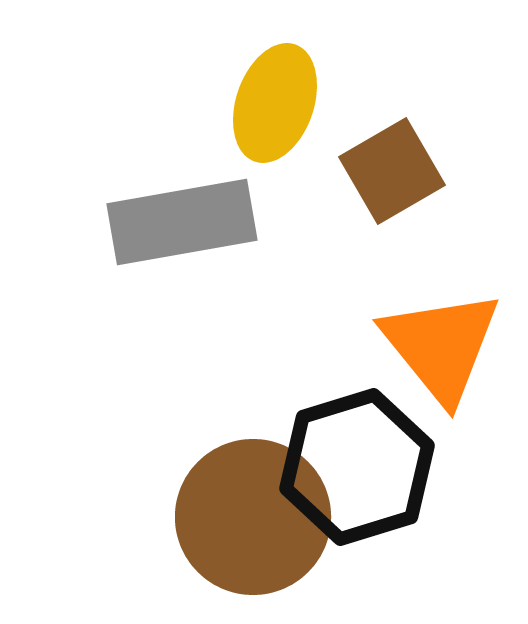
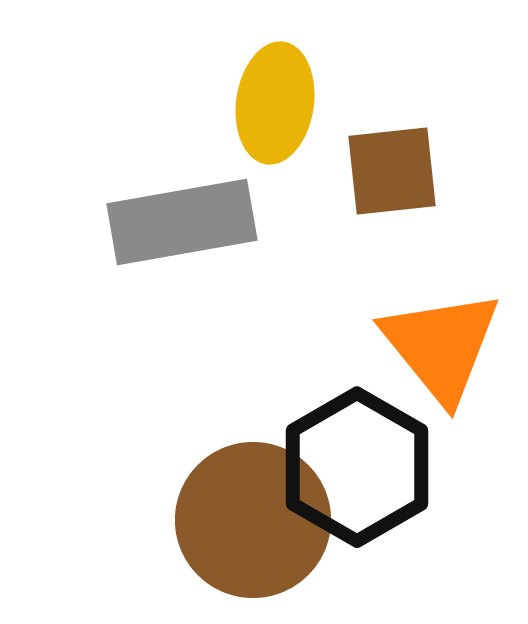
yellow ellipse: rotated 11 degrees counterclockwise
brown square: rotated 24 degrees clockwise
black hexagon: rotated 13 degrees counterclockwise
brown circle: moved 3 px down
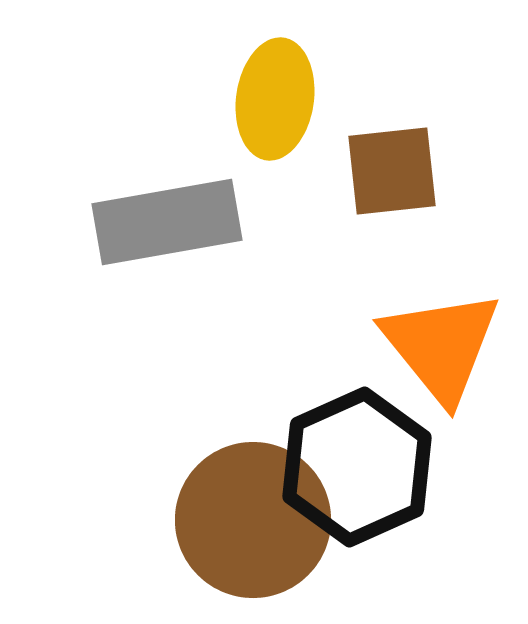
yellow ellipse: moved 4 px up
gray rectangle: moved 15 px left
black hexagon: rotated 6 degrees clockwise
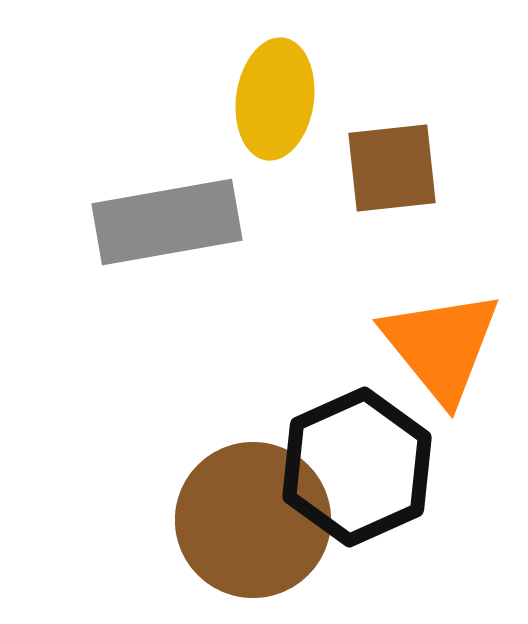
brown square: moved 3 px up
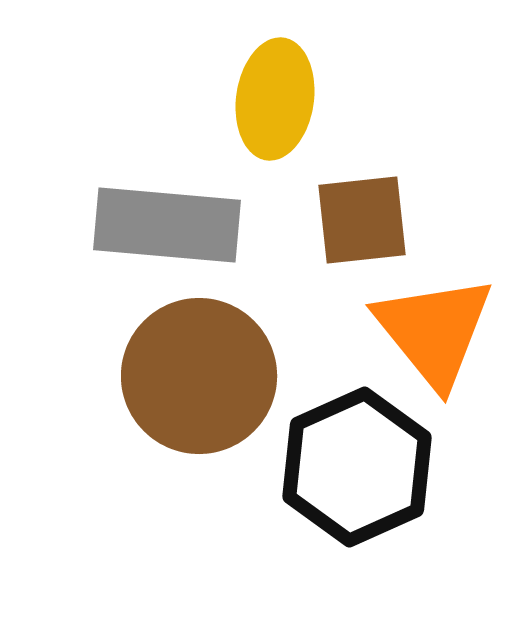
brown square: moved 30 px left, 52 px down
gray rectangle: moved 3 px down; rotated 15 degrees clockwise
orange triangle: moved 7 px left, 15 px up
brown circle: moved 54 px left, 144 px up
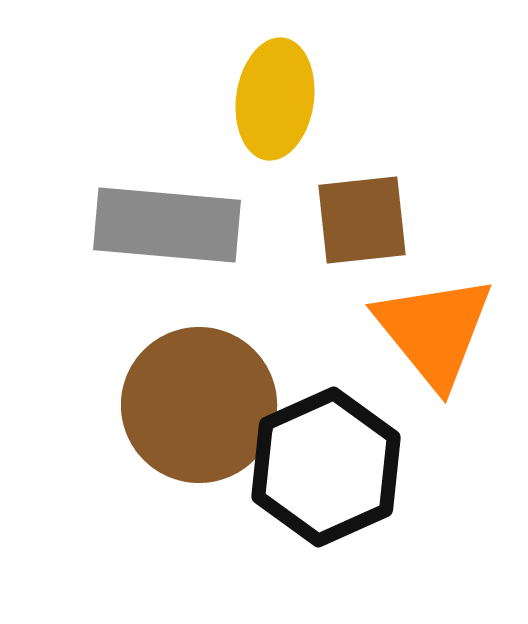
brown circle: moved 29 px down
black hexagon: moved 31 px left
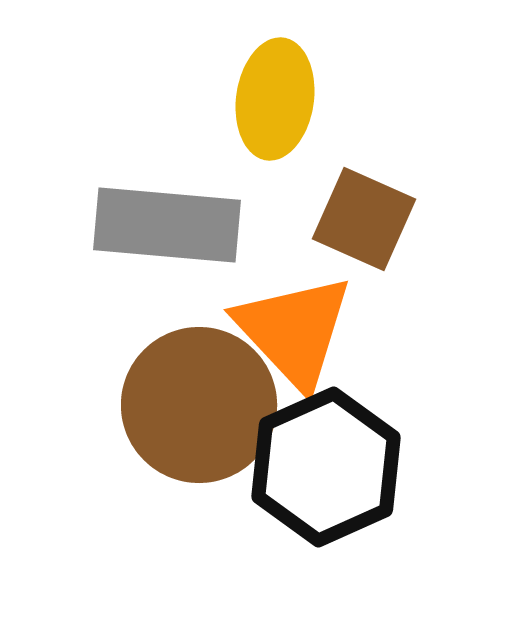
brown square: moved 2 px right, 1 px up; rotated 30 degrees clockwise
orange triangle: moved 140 px left; rotated 4 degrees counterclockwise
